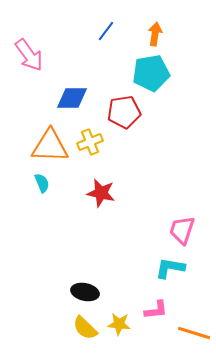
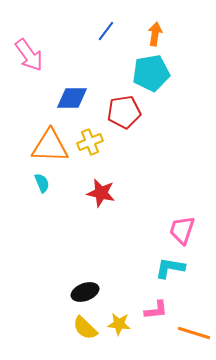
black ellipse: rotated 32 degrees counterclockwise
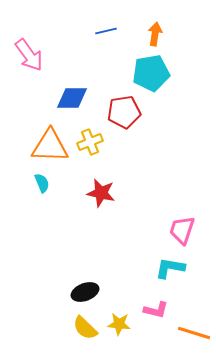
blue line: rotated 40 degrees clockwise
pink L-shape: rotated 20 degrees clockwise
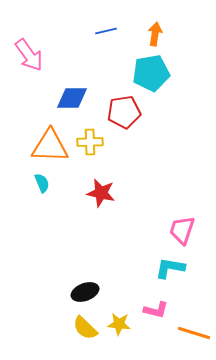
yellow cross: rotated 20 degrees clockwise
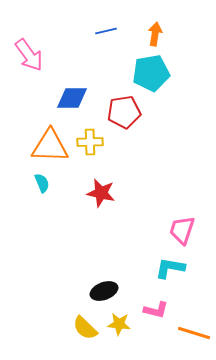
black ellipse: moved 19 px right, 1 px up
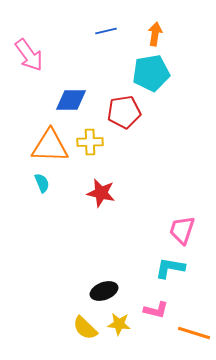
blue diamond: moved 1 px left, 2 px down
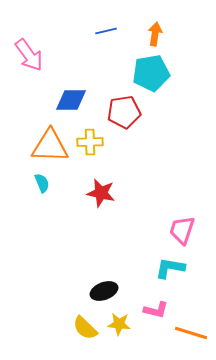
orange line: moved 3 px left
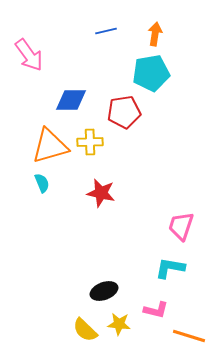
orange triangle: rotated 18 degrees counterclockwise
pink trapezoid: moved 1 px left, 4 px up
yellow semicircle: moved 2 px down
orange line: moved 2 px left, 3 px down
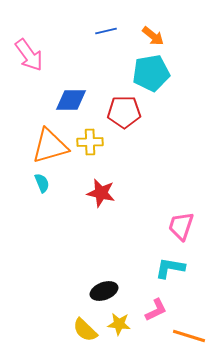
orange arrow: moved 2 px left, 2 px down; rotated 120 degrees clockwise
red pentagon: rotated 8 degrees clockwise
pink L-shape: rotated 40 degrees counterclockwise
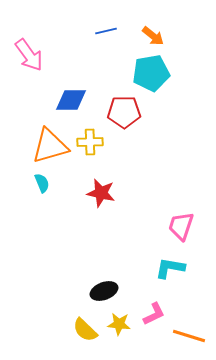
pink L-shape: moved 2 px left, 4 px down
